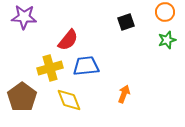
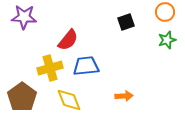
orange arrow: moved 2 px down; rotated 66 degrees clockwise
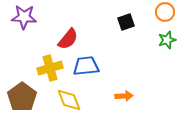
red semicircle: moved 1 px up
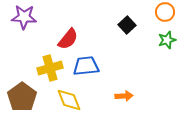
black square: moved 1 px right, 3 px down; rotated 24 degrees counterclockwise
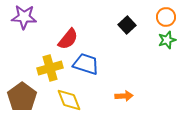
orange circle: moved 1 px right, 5 px down
blue trapezoid: moved 2 px up; rotated 24 degrees clockwise
